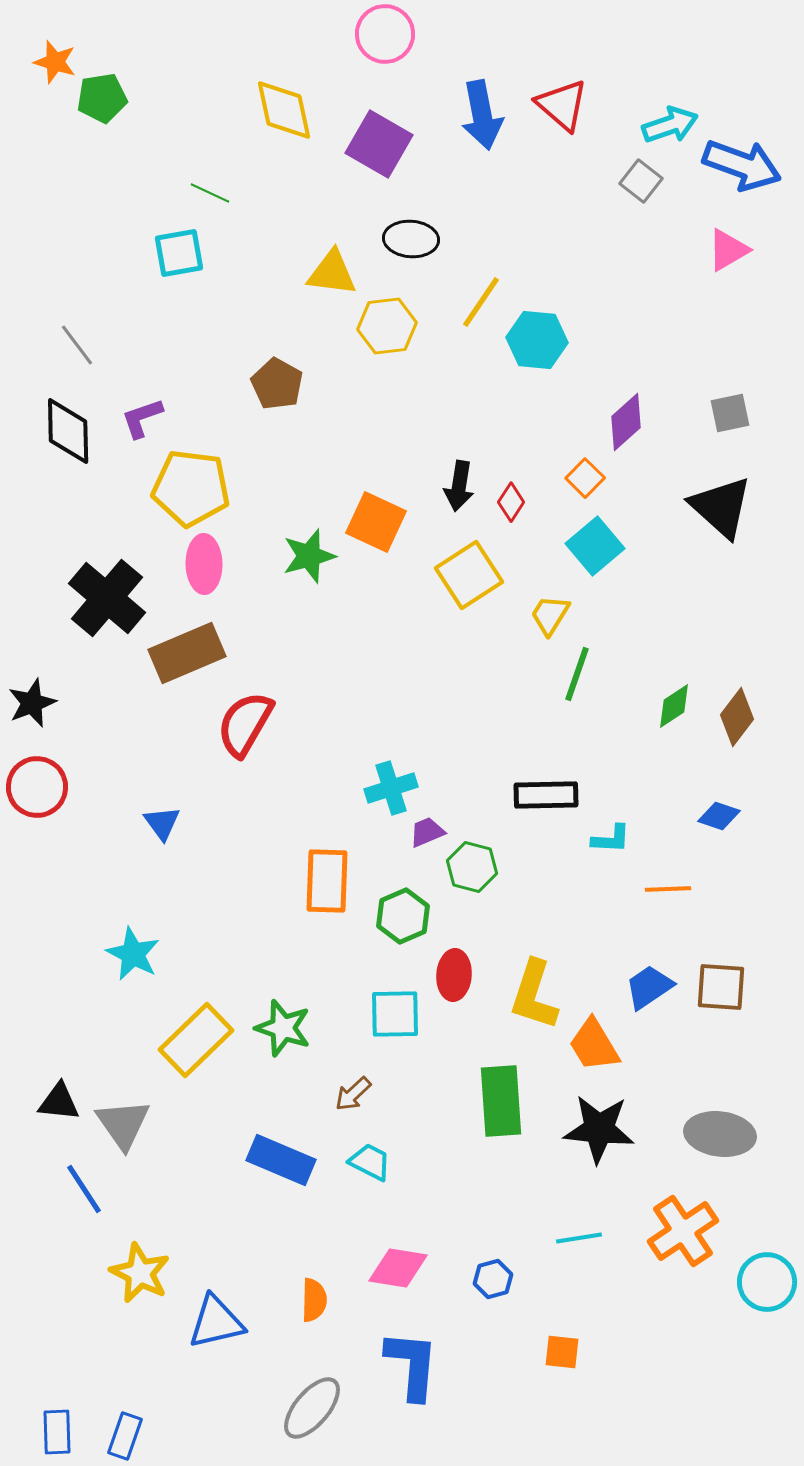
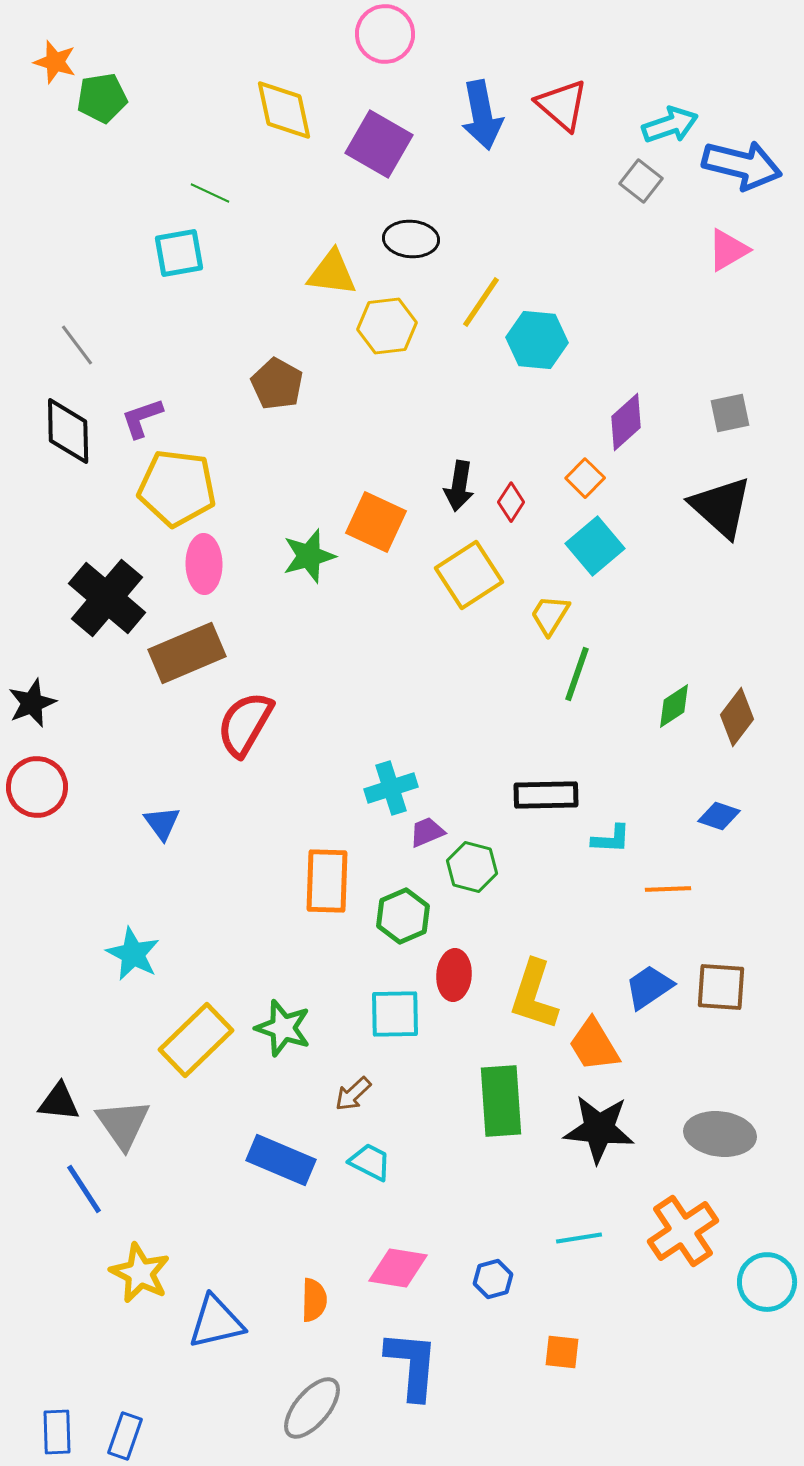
blue arrow at (742, 165): rotated 6 degrees counterclockwise
yellow pentagon at (191, 488): moved 14 px left
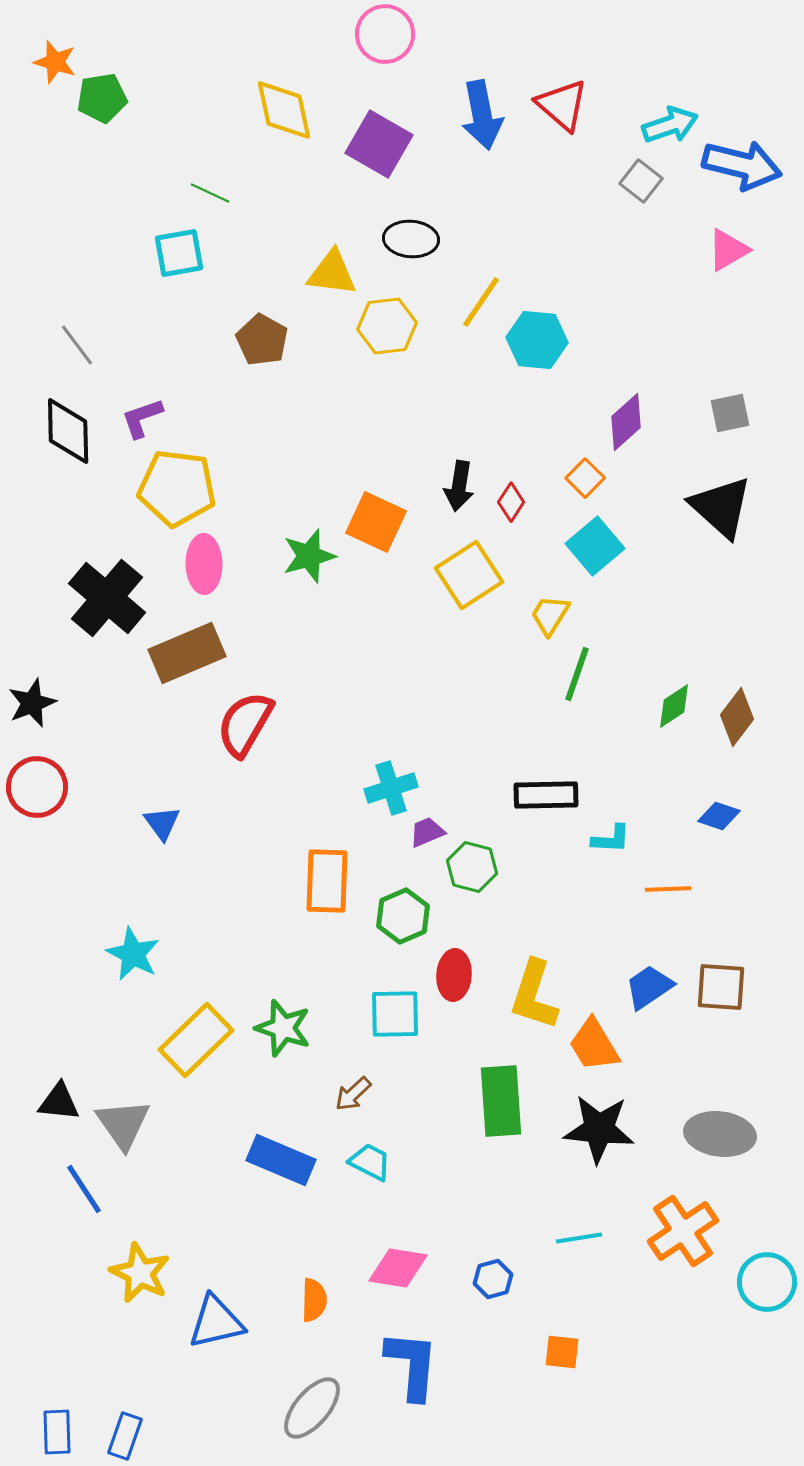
brown pentagon at (277, 384): moved 15 px left, 44 px up
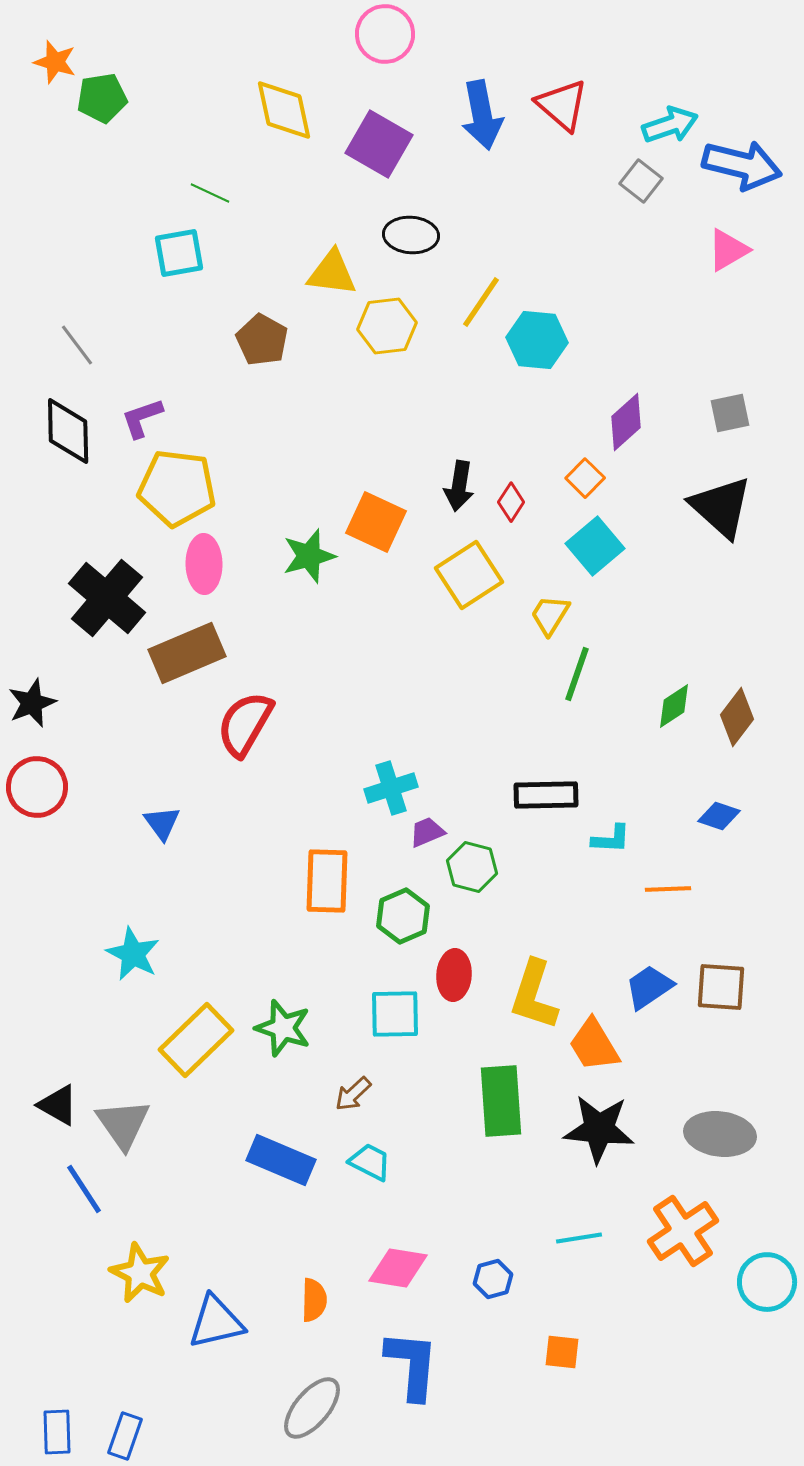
black ellipse at (411, 239): moved 4 px up
black triangle at (59, 1102): moved 1 px left, 3 px down; rotated 24 degrees clockwise
